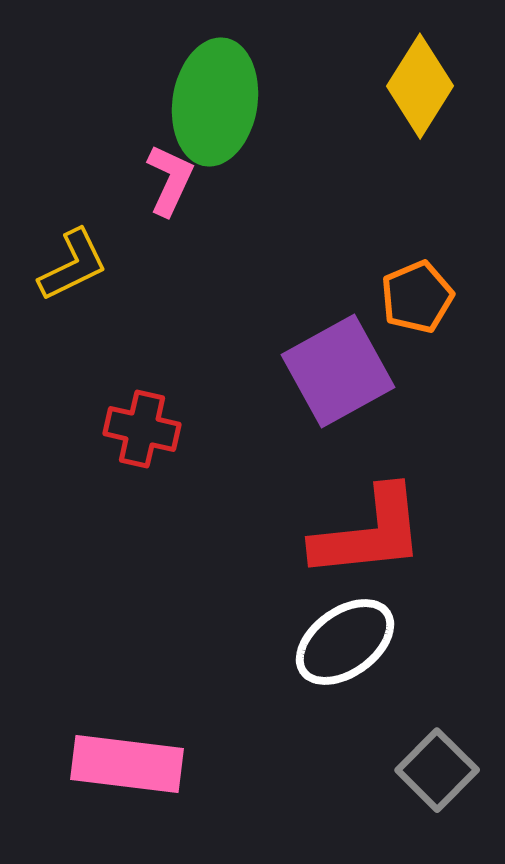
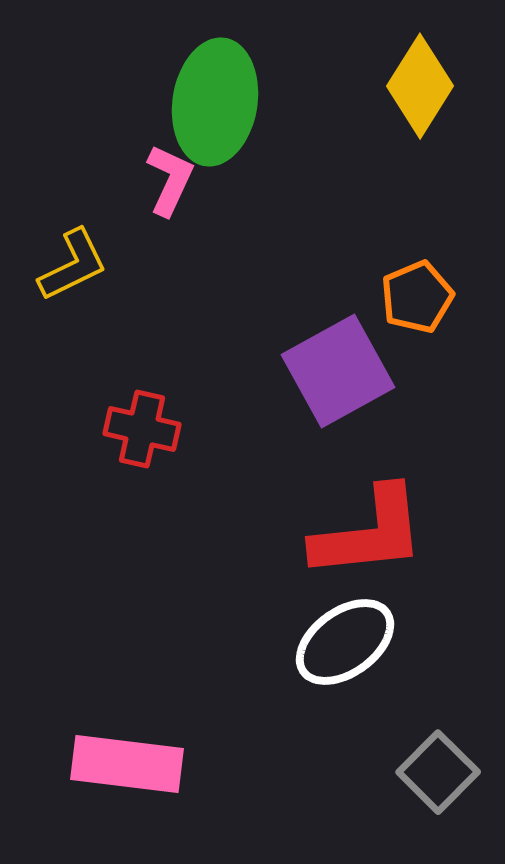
gray square: moved 1 px right, 2 px down
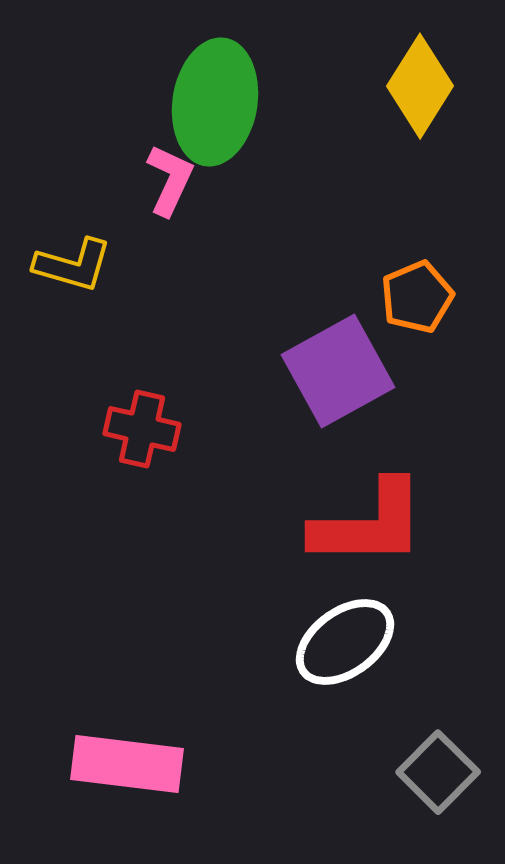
yellow L-shape: rotated 42 degrees clockwise
red L-shape: moved 9 px up; rotated 6 degrees clockwise
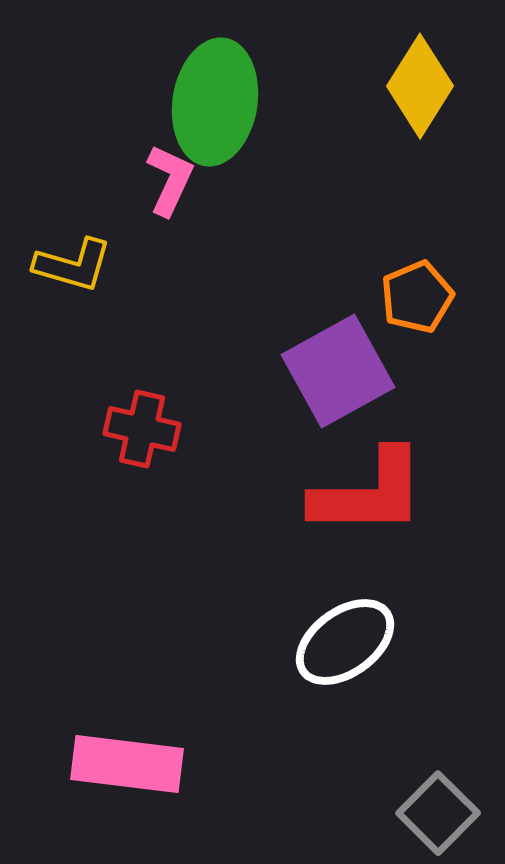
red L-shape: moved 31 px up
gray square: moved 41 px down
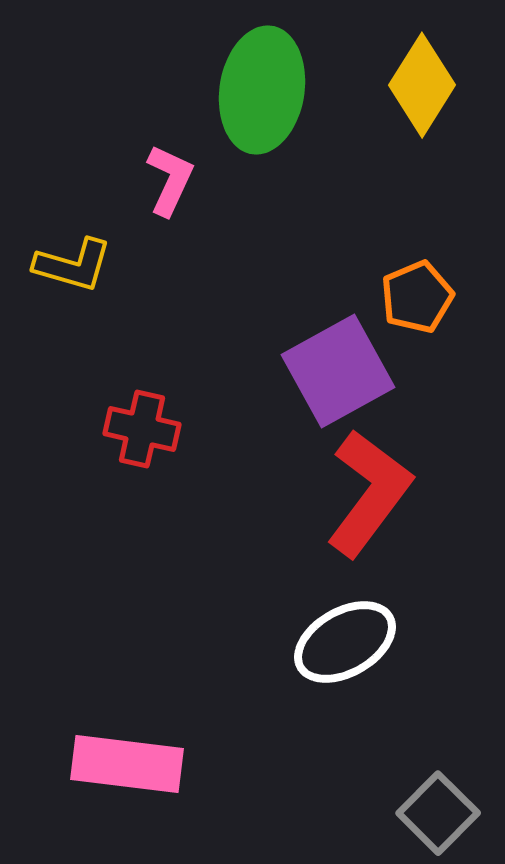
yellow diamond: moved 2 px right, 1 px up
green ellipse: moved 47 px right, 12 px up
red L-shape: rotated 53 degrees counterclockwise
white ellipse: rotated 6 degrees clockwise
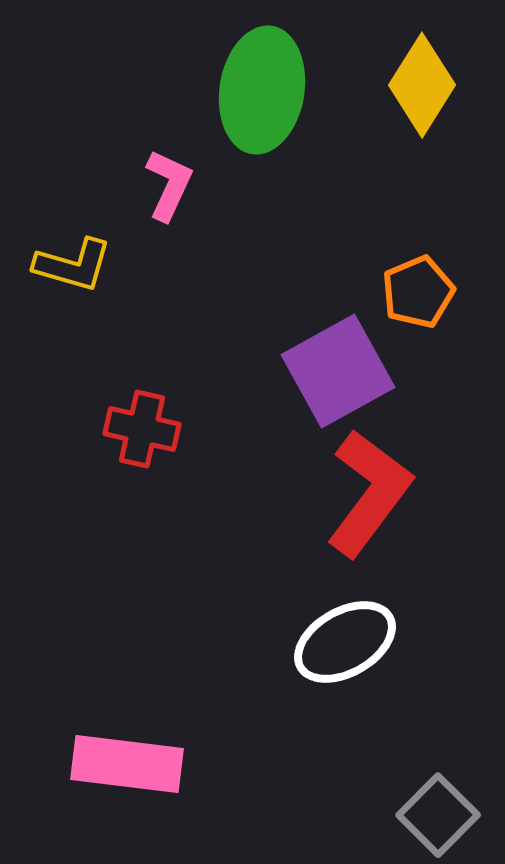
pink L-shape: moved 1 px left, 5 px down
orange pentagon: moved 1 px right, 5 px up
gray square: moved 2 px down
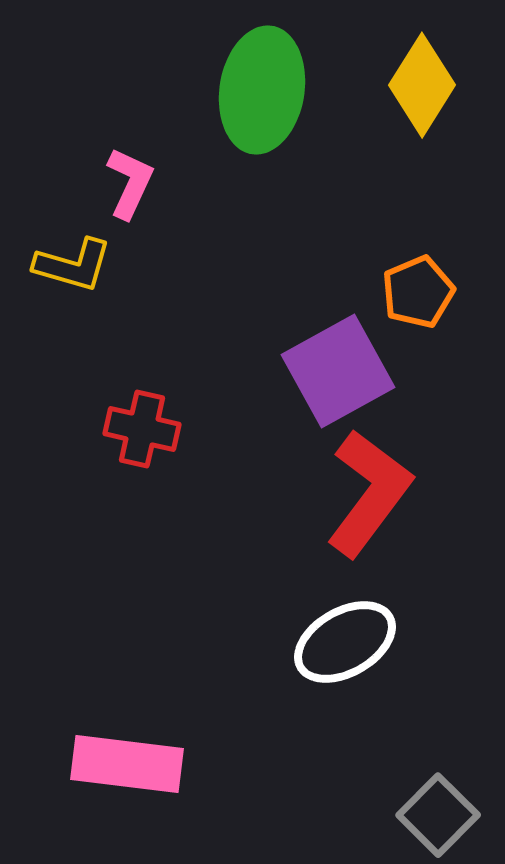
pink L-shape: moved 39 px left, 2 px up
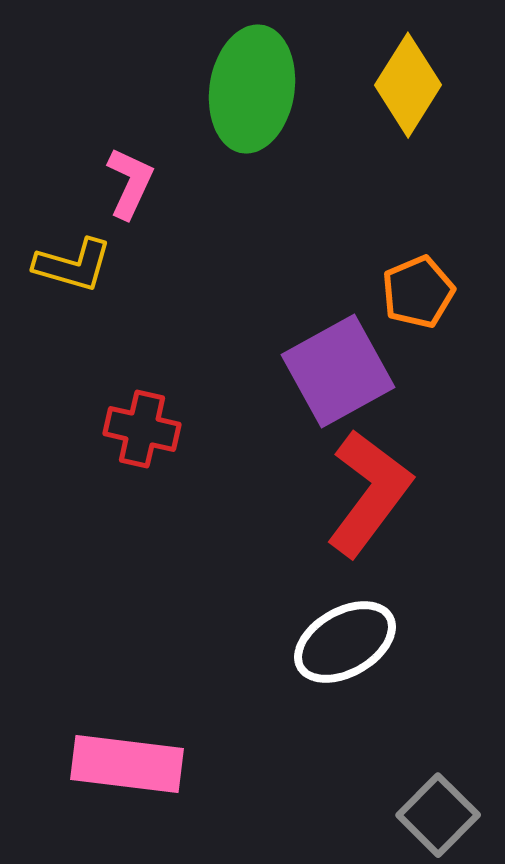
yellow diamond: moved 14 px left
green ellipse: moved 10 px left, 1 px up
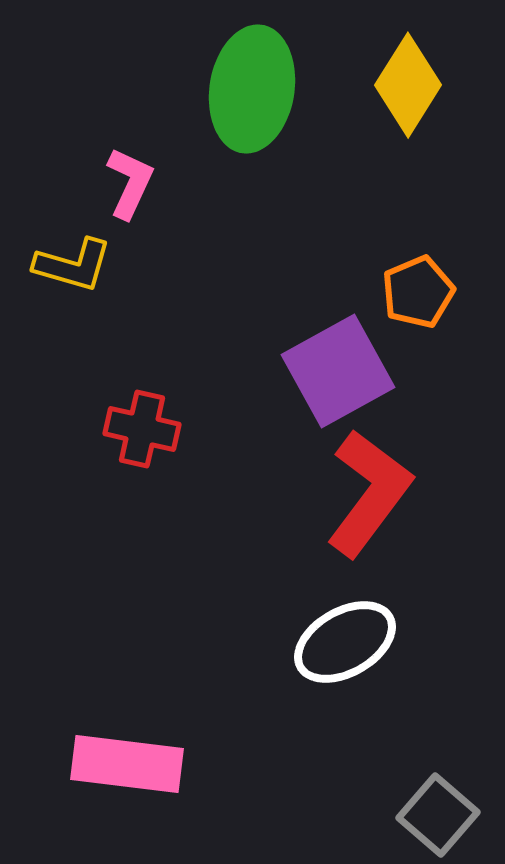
gray square: rotated 4 degrees counterclockwise
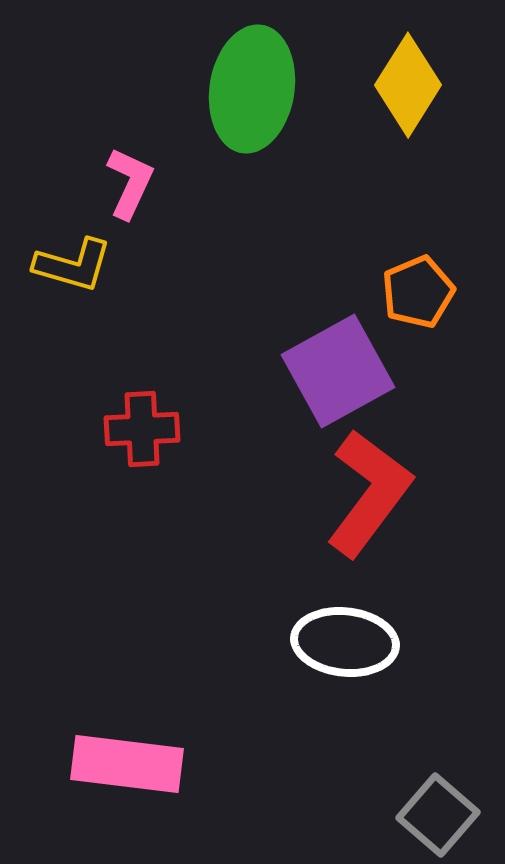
red cross: rotated 16 degrees counterclockwise
white ellipse: rotated 36 degrees clockwise
